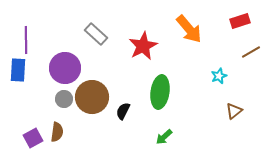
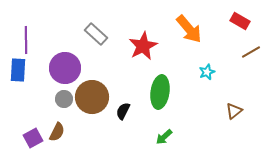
red rectangle: rotated 48 degrees clockwise
cyan star: moved 12 px left, 4 px up
brown semicircle: rotated 18 degrees clockwise
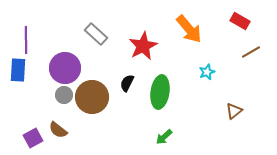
gray circle: moved 4 px up
black semicircle: moved 4 px right, 28 px up
brown semicircle: moved 1 px right, 2 px up; rotated 102 degrees clockwise
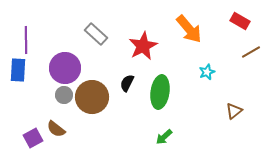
brown semicircle: moved 2 px left, 1 px up
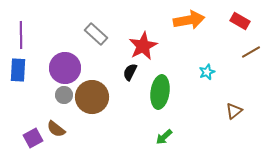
orange arrow: moved 9 px up; rotated 60 degrees counterclockwise
purple line: moved 5 px left, 5 px up
black semicircle: moved 3 px right, 11 px up
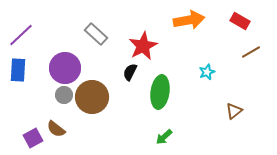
purple line: rotated 48 degrees clockwise
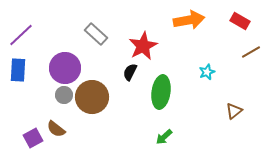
green ellipse: moved 1 px right
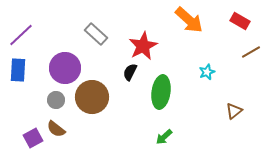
orange arrow: rotated 52 degrees clockwise
gray circle: moved 8 px left, 5 px down
